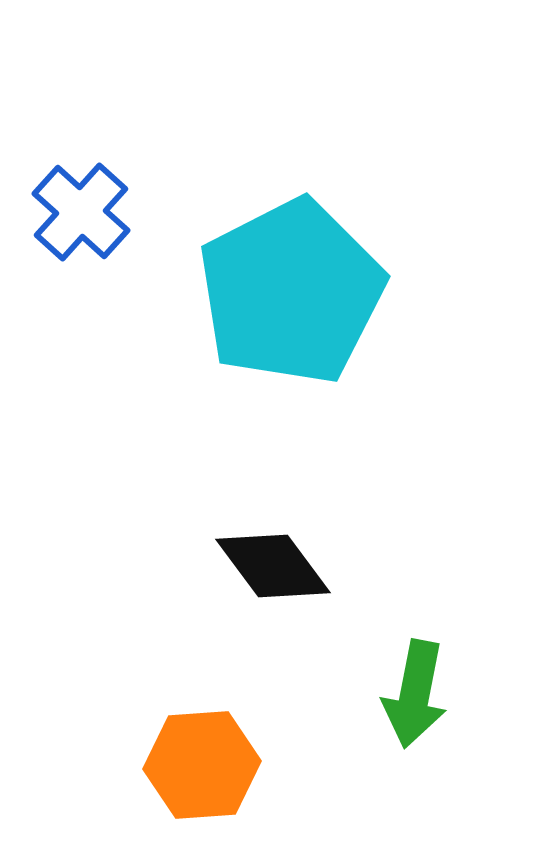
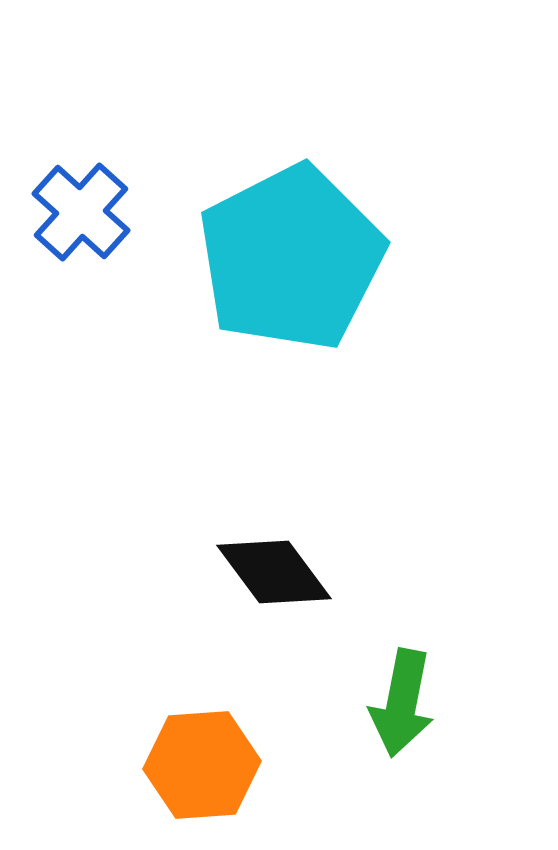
cyan pentagon: moved 34 px up
black diamond: moved 1 px right, 6 px down
green arrow: moved 13 px left, 9 px down
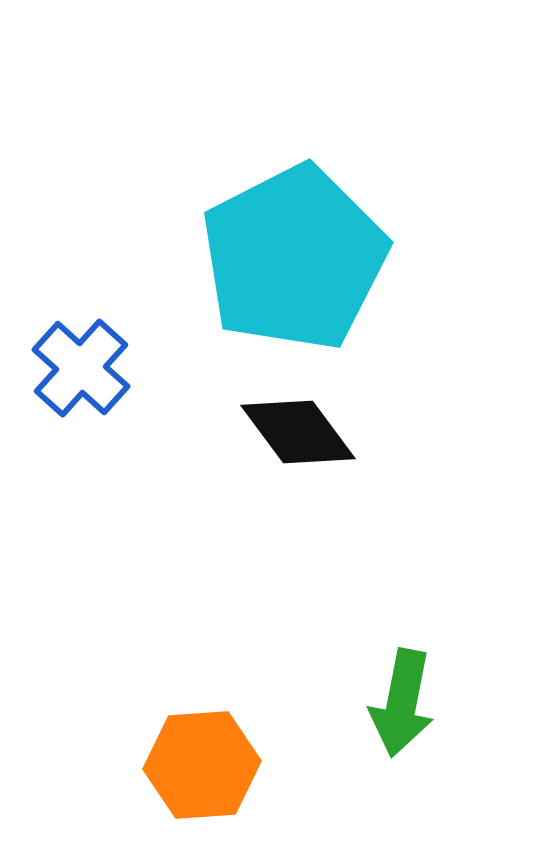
blue cross: moved 156 px down
cyan pentagon: moved 3 px right
black diamond: moved 24 px right, 140 px up
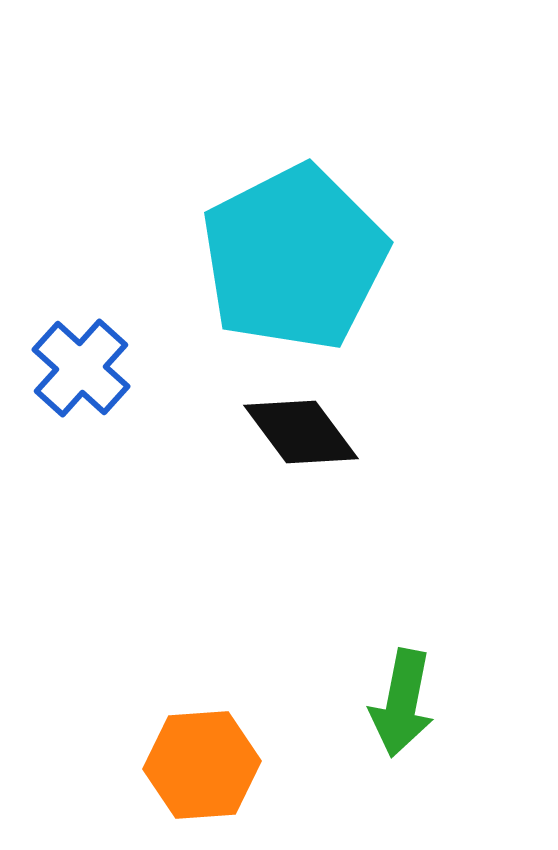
black diamond: moved 3 px right
